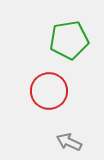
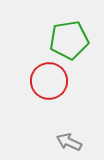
red circle: moved 10 px up
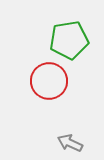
gray arrow: moved 1 px right, 1 px down
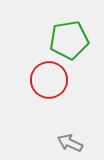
red circle: moved 1 px up
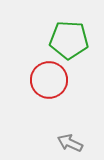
green pentagon: rotated 12 degrees clockwise
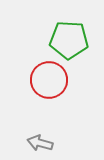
gray arrow: moved 30 px left; rotated 10 degrees counterclockwise
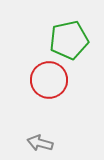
green pentagon: rotated 15 degrees counterclockwise
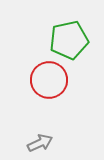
gray arrow: rotated 140 degrees clockwise
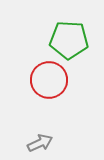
green pentagon: rotated 15 degrees clockwise
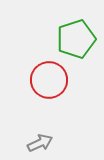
green pentagon: moved 7 px right, 1 px up; rotated 21 degrees counterclockwise
